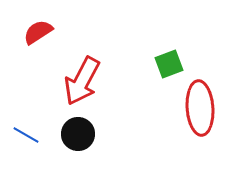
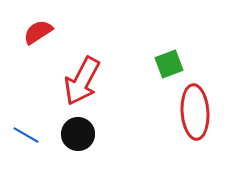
red ellipse: moved 5 px left, 4 px down
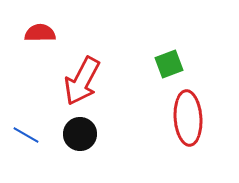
red semicircle: moved 2 px right, 1 px down; rotated 32 degrees clockwise
red ellipse: moved 7 px left, 6 px down
black circle: moved 2 px right
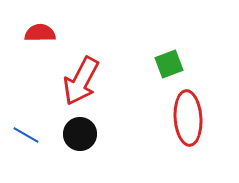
red arrow: moved 1 px left
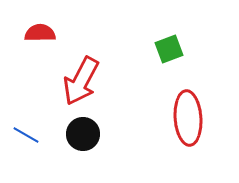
green square: moved 15 px up
black circle: moved 3 px right
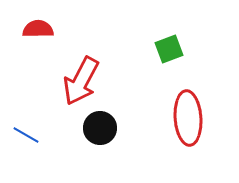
red semicircle: moved 2 px left, 4 px up
black circle: moved 17 px right, 6 px up
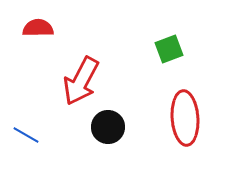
red semicircle: moved 1 px up
red ellipse: moved 3 px left
black circle: moved 8 px right, 1 px up
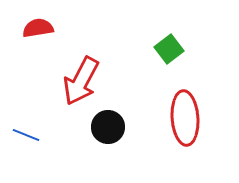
red semicircle: rotated 8 degrees counterclockwise
green square: rotated 16 degrees counterclockwise
blue line: rotated 8 degrees counterclockwise
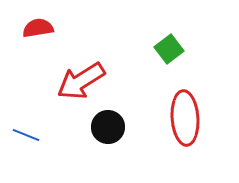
red arrow: rotated 30 degrees clockwise
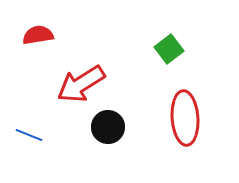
red semicircle: moved 7 px down
red arrow: moved 3 px down
blue line: moved 3 px right
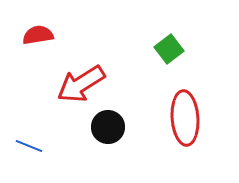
blue line: moved 11 px down
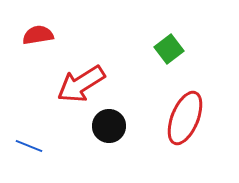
red ellipse: rotated 26 degrees clockwise
black circle: moved 1 px right, 1 px up
